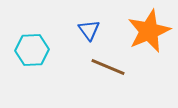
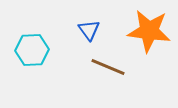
orange star: rotated 30 degrees clockwise
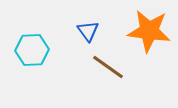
blue triangle: moved 1 px left, 1 px down
brown line: rotated 12 degrees clockwise
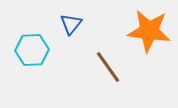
blue triangle: moved 17 px left, 7 px up; rotated 15 degrees clockwise
brown line: rotated 20 degrees clockwise
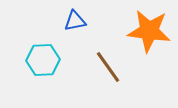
blue triangle: moved 4 px right, 3 px up; rotated 40 degrees clockwise
cyan hexagon: moved 11 px right, 10 px down
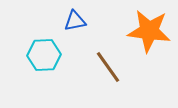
cyan hexagon: moved 1 px right, 5 px up
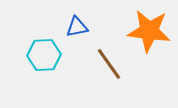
blue triangle: moved 2 px right, 6 px down
brown line: moved 1 px right, 3 px up
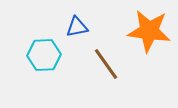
brown line: moved 3 px left
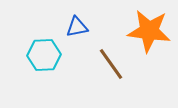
brown line: moved 5 px right
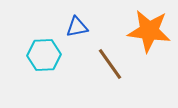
brown line: moved 1 px left
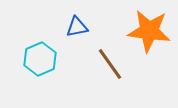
cyan hexagon: moved 4 px left, 4 px down; rotated 20 degrees counterclockwise
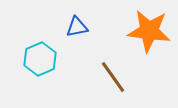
brown line: moved 3 px right, 13 px down
